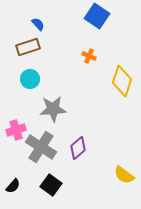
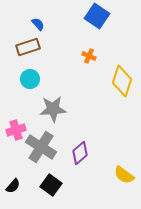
purple diamond: moved 2 px right, 5 px down
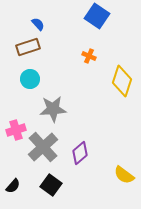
gray cross: moved 2 px right; rotated 16 degrees clockwise
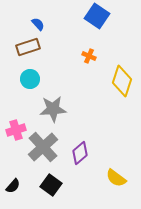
yellow semicircle: moved 8 px left, 3 px down
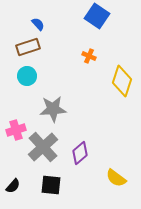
cyan circle: moved 3 px left, 3 px up
black square: rotated 30 degrees counterclockwise
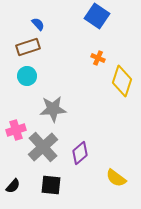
orange cross: moved 9 px right, 2 px down
